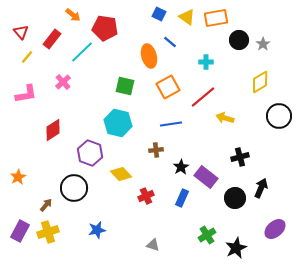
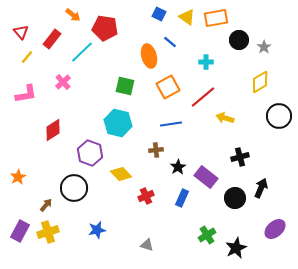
gray star at (263, 44): moved 1 px right, 3 px down
black star at (181, 167): moved 3 px left
gray triangle at (153, 245): moved 6 px left
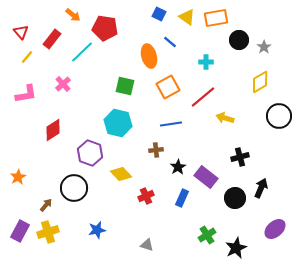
pink cross at (63, 82): moved 2 px down
